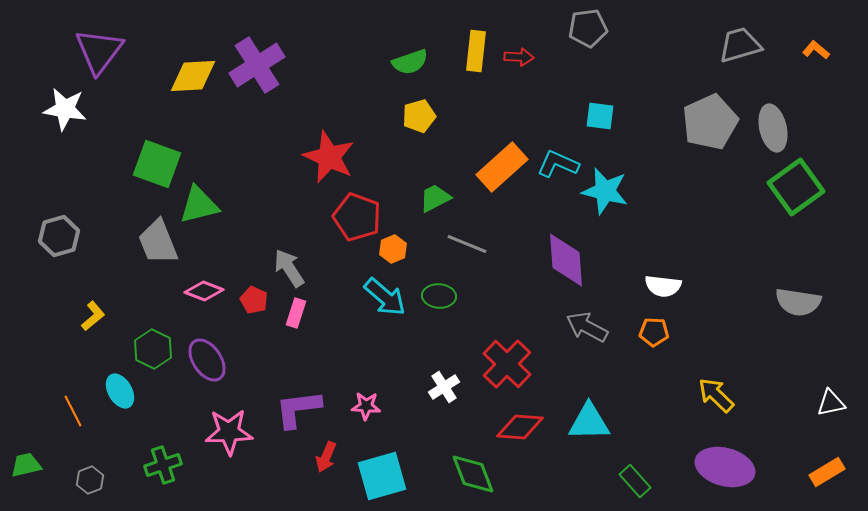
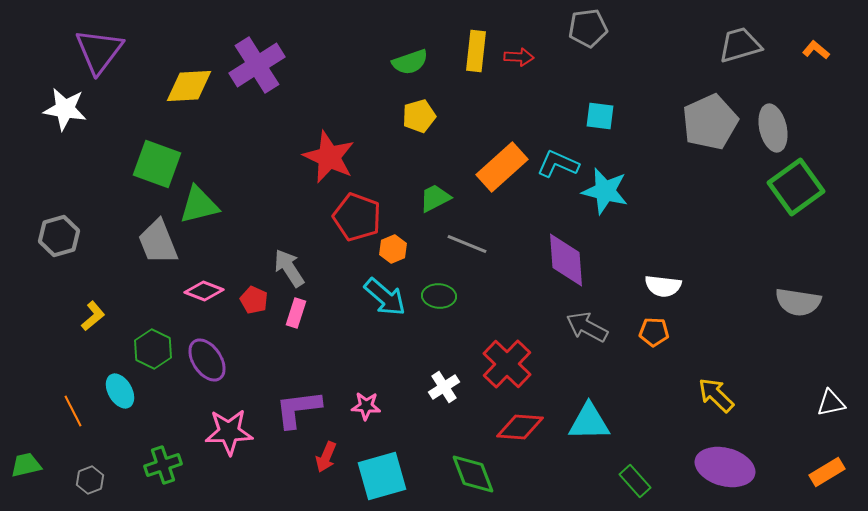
yellow diamond at (193, 76): moved 4 px left, 10 px down
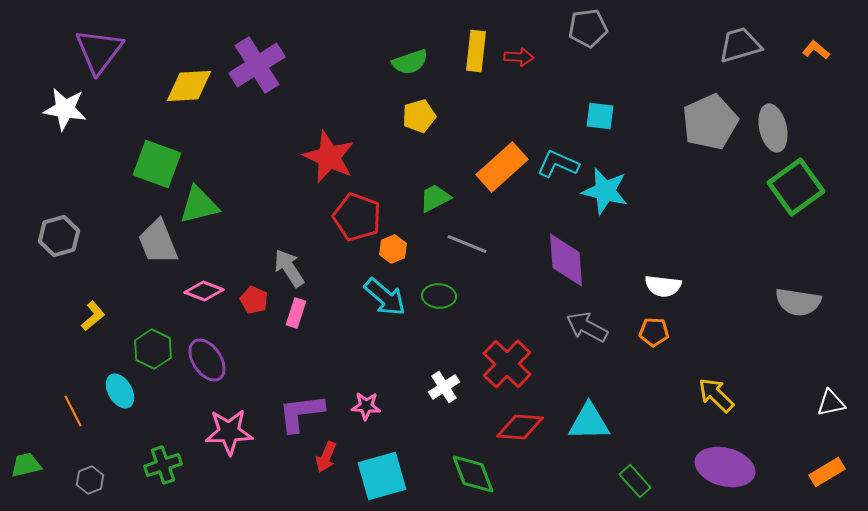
purple L-shape at (298, 409): moved 3 px right, 4 px down
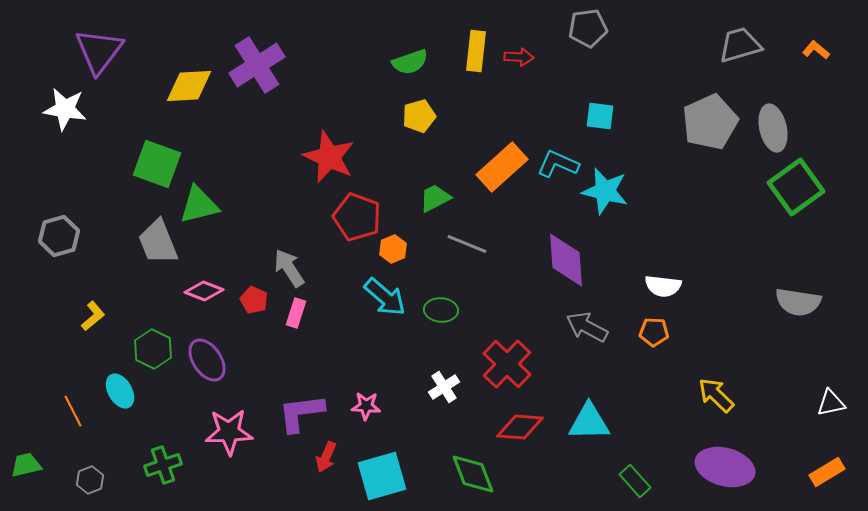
green ellipse at (439, 296): moved 2 px right, 14 px down
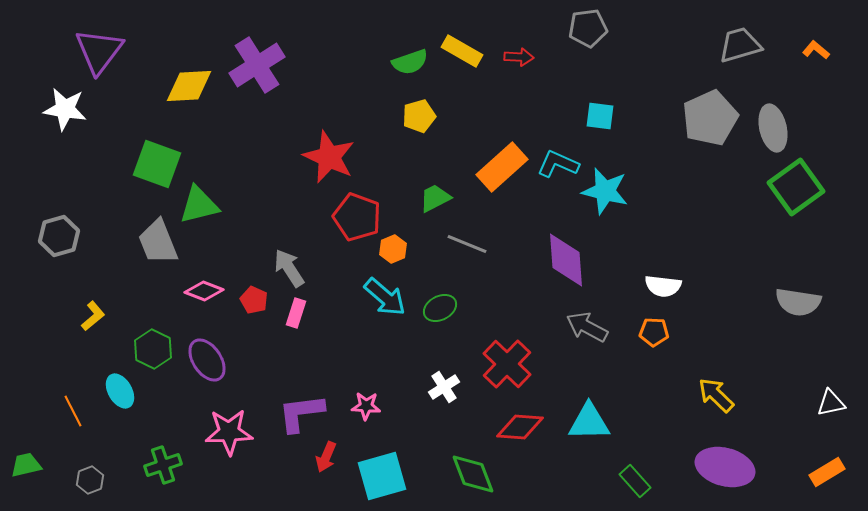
yellow rectangle at (476, 51): moved 14 px left; rotated 66 degrees counterclockwise
gray pentagon at (710, 122): moved 4 px up
green ellipse at (441, 310): moved 1 px left, 2 px up; rotated 32 degrees counterclockwise
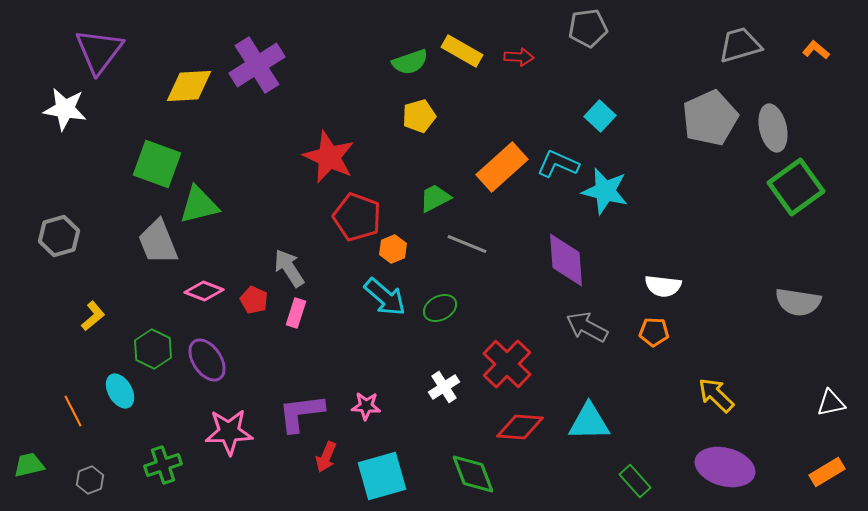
cyan square at (600, 116): rotated 36 degrees clockwise
green trapezoid at (26, 465): moved 3 px right
